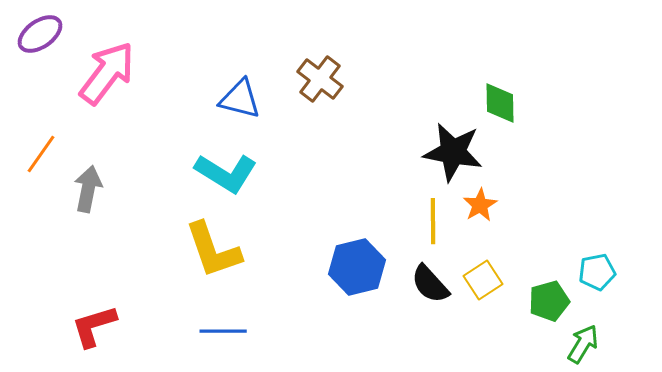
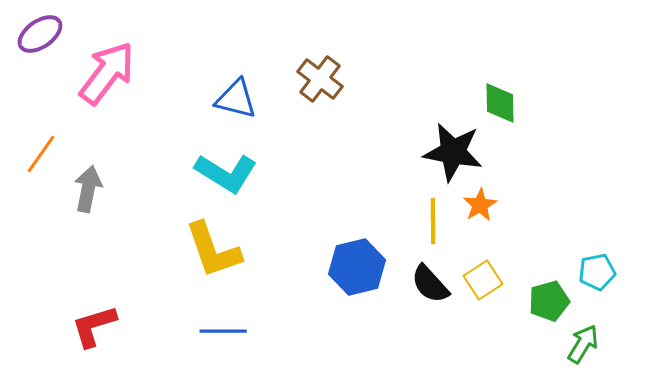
blue triangle: moved 4 px left
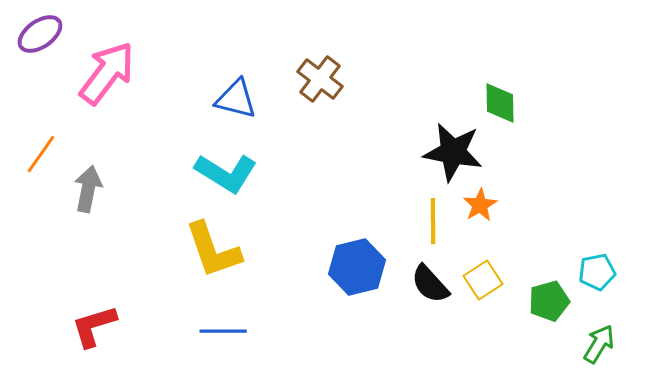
green arrow: moved 16 px right
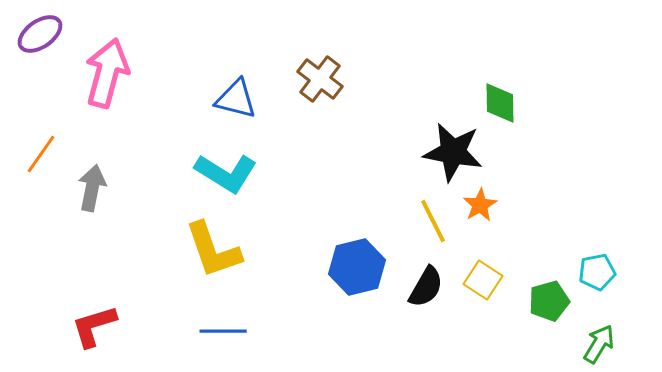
pink arrow: rotated 22 degrees counterclockwise
gray arrow: moved 4 px right, 1 px up
yellow line: rotated 27 degrees counterclockwise
yellow square: rotated 24 degrees counterclockwise
black semicircle: moved 4 px left, 3 px down; rotated 108 degrees counterclockwise
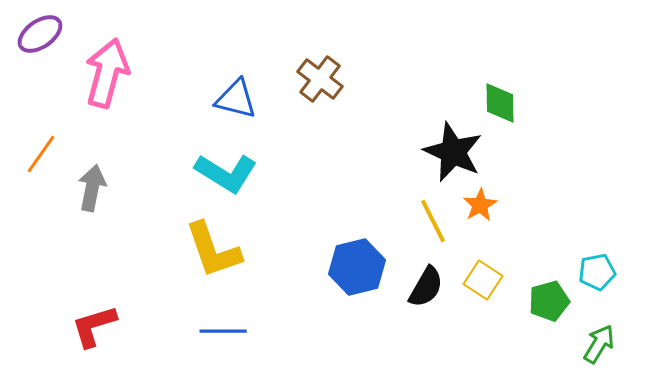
black star: rotated 14 degrees clockwise
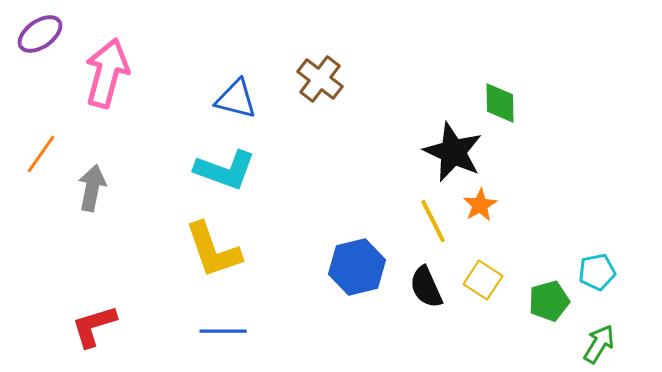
cyan L-shape: moved 1 px left, 3 px up; rotated 12 degrees counterclockwise
black semicircle: rotated 126 degrees clockwise
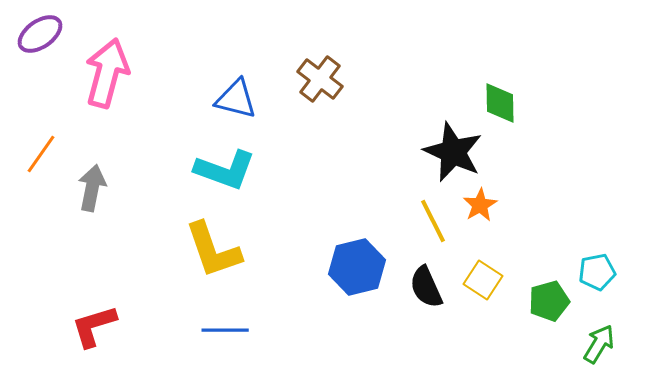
blue line: moved 2 px right, 1 px up
